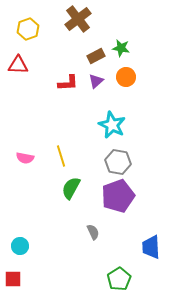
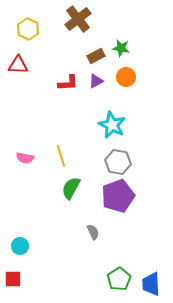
yellow hexagon: rotated 15 degrees counterclockwise
purple triangle: rotated 14 degrees clockwise
blue trapezoid: moved 37 px down
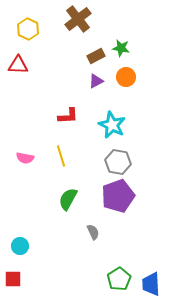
red L-shape: moved 33 px down
green semicircle: moved 3 px left, 11 px down
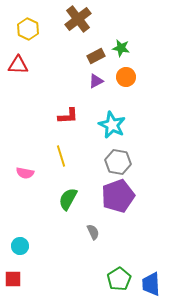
pink semicircle: moved 15 px down
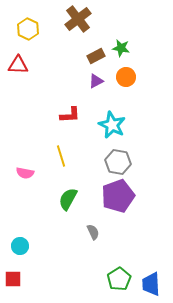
red L-shape: moved 2 px right, 1 px up
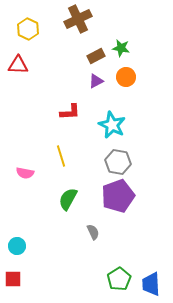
brown cross: rotated 12 degrees clockwise
red L-shape: moved 3 px up
cyan circle: moved 3 px left
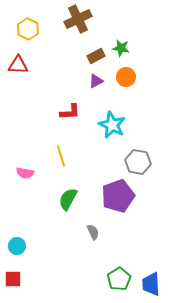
gray hexagon: moved 20 px right
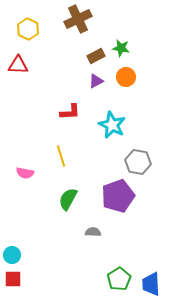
gray semicircle: rotated 63 degrees counterclockwise
cyan circle: moved 5 px left, 9 px down
